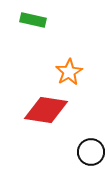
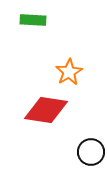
green rectangle: rotated 10 degrees counterclockwise
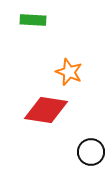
orange star: rotated 20 degrees counterclockwise
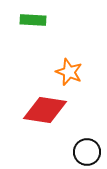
red diamond: moved 1 px left
black circle: moved 4 px left
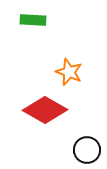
red diamond: rotated 21 degrees clockwise
black circle: moved 2 px up
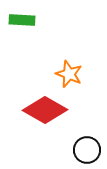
green rectangle: moved 11 px left
orange star: moved 2 px down
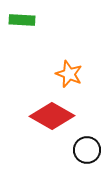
red diamond: moved 7 px right, 6 px down
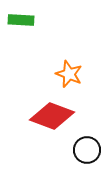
green rectangle: moved 1 px left
red diamond: rotated 9 degrees counterclockwise
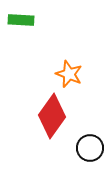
red diamond: rotated 75 degrees counterclockwise
black circle: moved 3 px right, 2 px up
